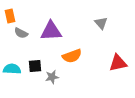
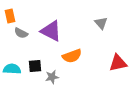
purple triangle: rotated 30 degrees clockwise
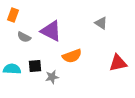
orange rectangle: moved 3 px right, 1 px up; rotated 32 degrees clockwise
gray triangle: rotated 16 degrees counterclockwise
gray semicircle: moved 3 px right, 4 px down
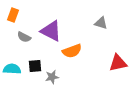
gray triangle: rotated 16 degrees counterclockwise
orange semicircle: moved 5 px up
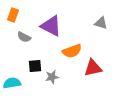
purple triangle: moved 5 px up
red triangle: moved 25 px left, 5 px down
cyan semicircle: moved 14 px down; rotated 12 degrees counterclockwise
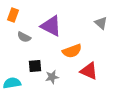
gray triangle: rotated 24 degrees clockwise
red triangle: moved 4 px left, 3 px down; rotated 36 degrees clockwise
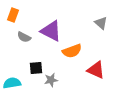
purple triangle: moved 5 px down
black square: moved 1 px right, 2 px down
red triangle: moved 7 px right, 1 px up
gray star: moved 1 px left, 3 px down
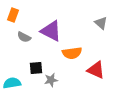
orange semicircle: moved 2 px down; rotated 12 degrees clockwise
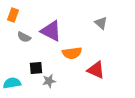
gray star: moved 2 px left, 1 px down
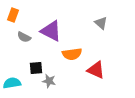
orange semicircle: moved 1 px down
gray star: rotated 24 degrees clockwise
